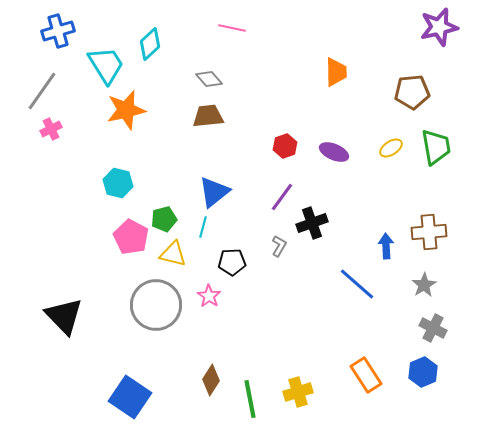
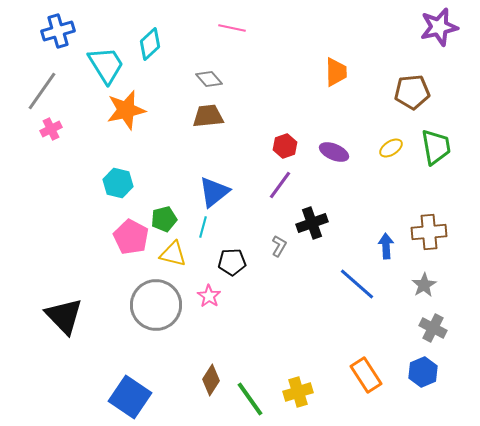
purple line: moved 2 px left, 12 px up
green line: rotated 24 degrees counterclockwise
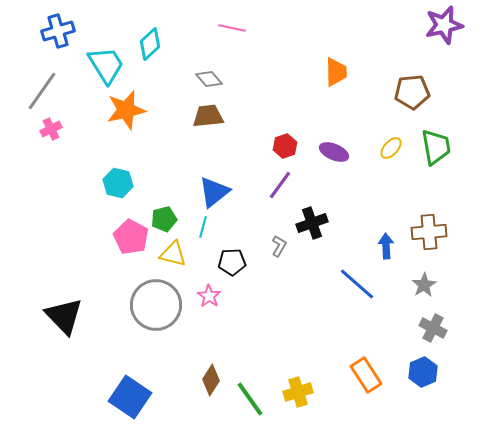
purple star: moved 5 px right, 2 px up
yellow ellipse: rotated 15 degrees counterclockwise
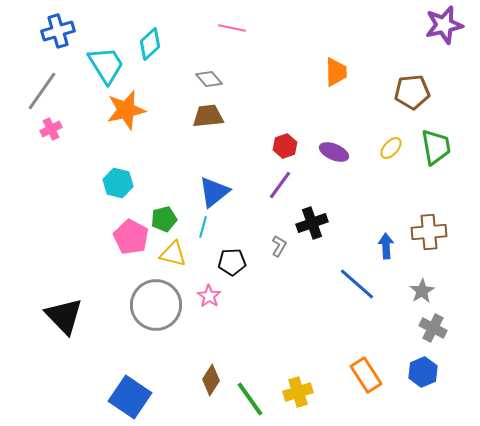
gray star: moved 2 px left, 6 px down
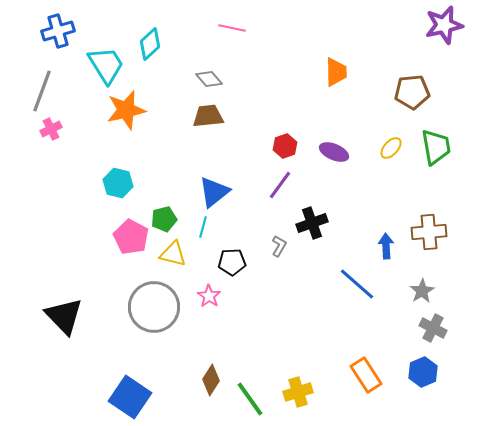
gray line: rotated 15 degrees counterclockwise
gray circle: moved 2 px left, 2 px down
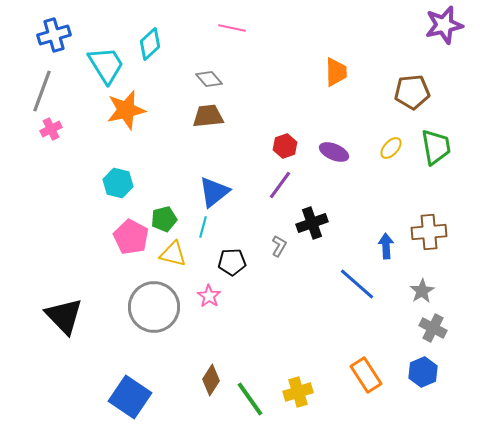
blue cross: moved 4 px left, 4 px down
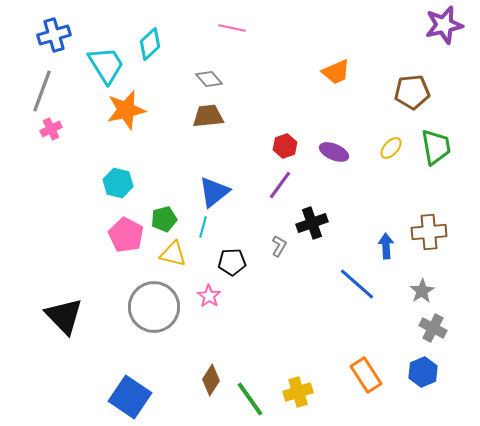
orange trapezoid: rotated 68 degrees clockwise
pink pentagon: moved 5 px left, 2 px up
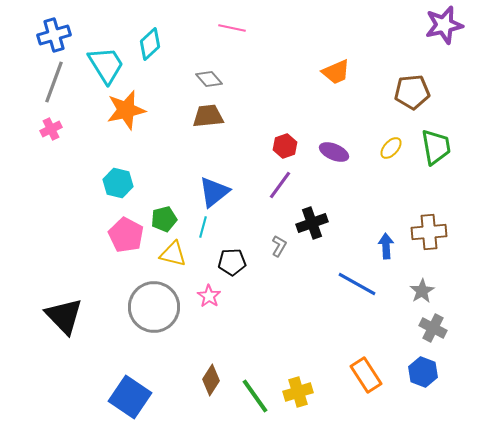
gray line: moved 12 px right, 9 px up
blue line: rotated 12 degrees counterclockwise
blue hexagon: rotated 16 degrees counterclockwise
green line: moved 5 px right, 3 px up
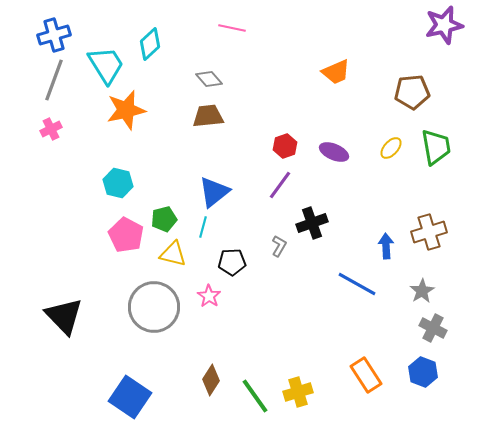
gray line: moved 2 px up
brown cross: rotated 12 degrees counterclockwise
